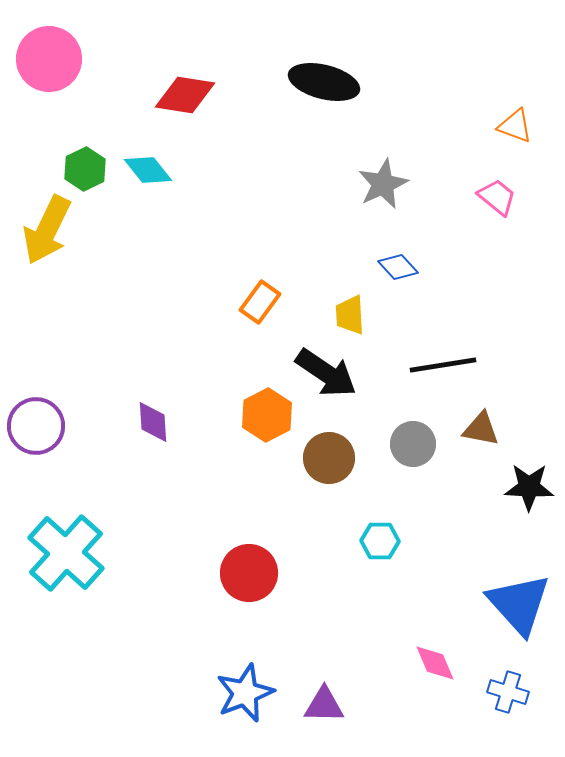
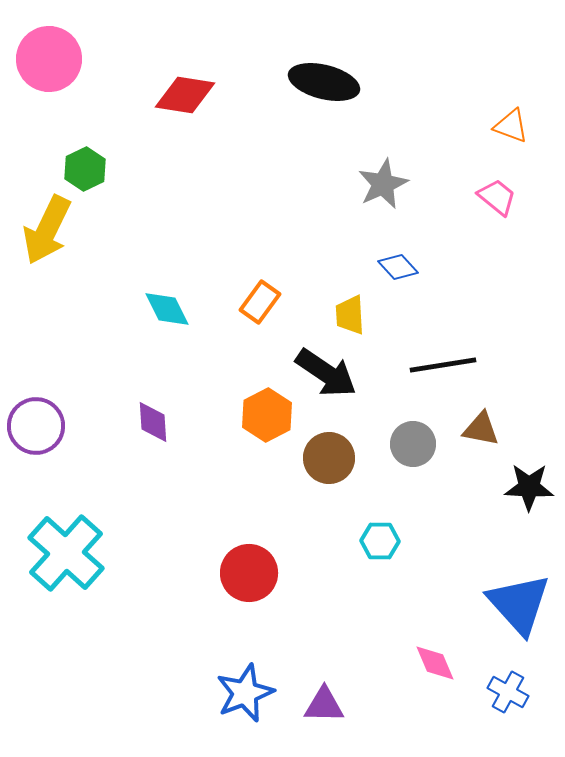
orange triangle: moved 4 px left
cyan diamond: moved 19 px right, 139 px down; rotated 12 degrees clockwise
blue cross: rotated 12 degrees clockwise
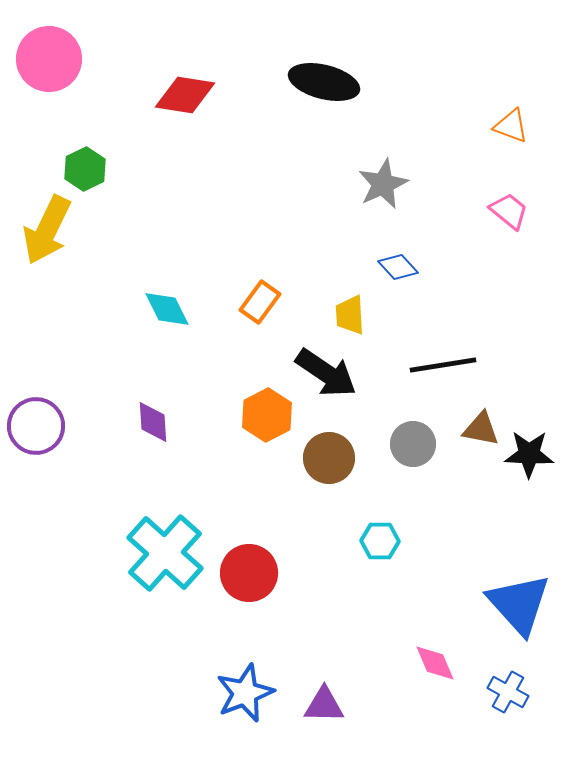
pink trapezoid: moved 12 px right, 14 px down
black star: moved 33 px up
cyan cross: moved 99 px right
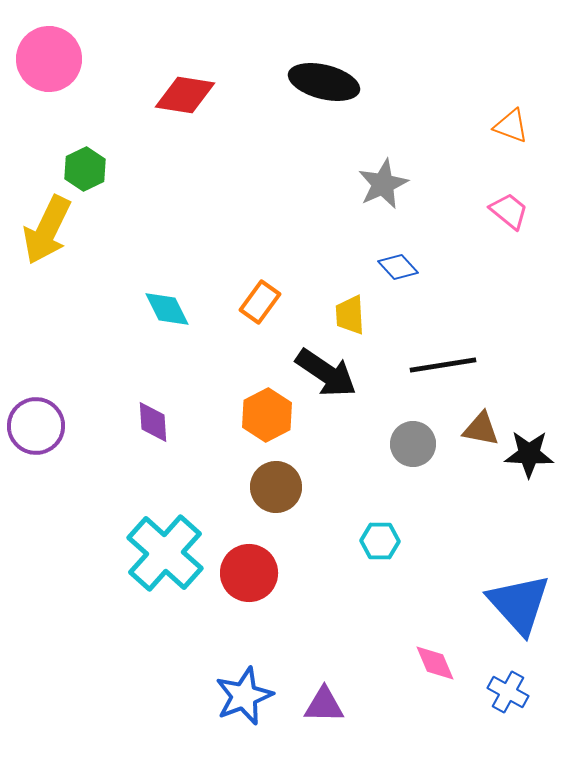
brown circle: moved 53 px left, 29 px down
blue star: moved 1 px left, 3 px down
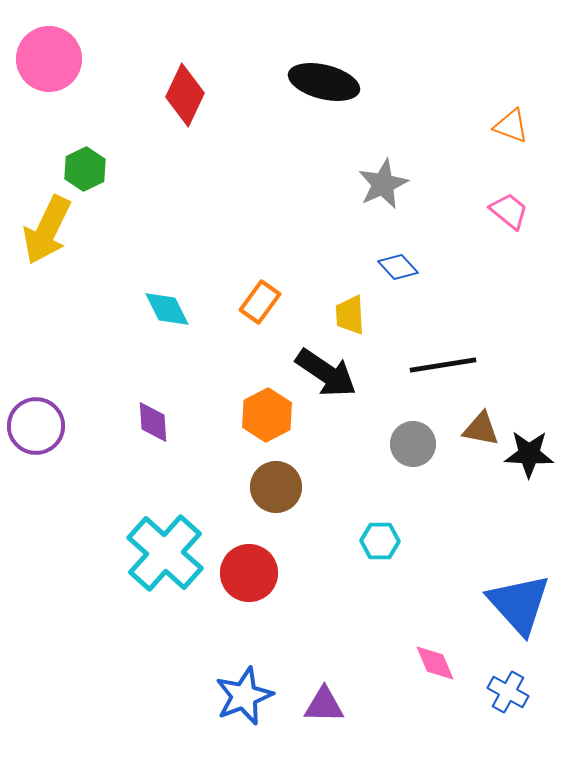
red diamond: rotated 74 degrees counterclockwise
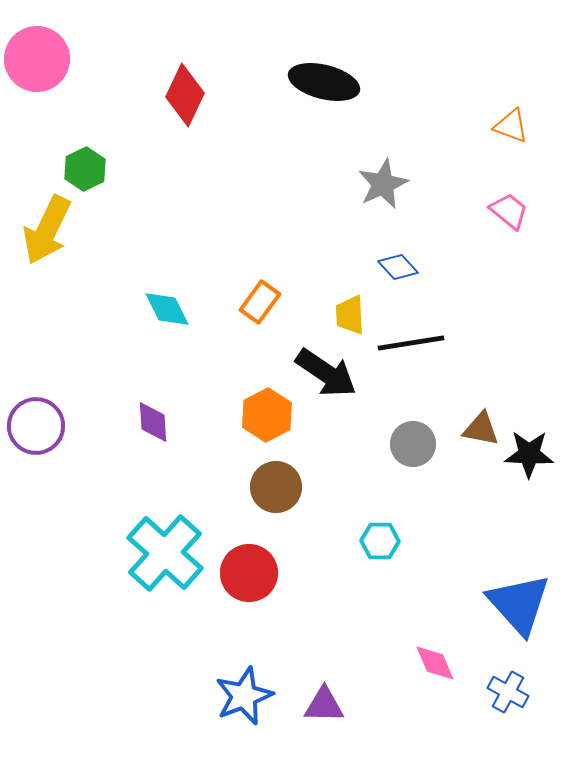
pink circle: moved 12 px left
black line: moved 32 px left, 22 px up
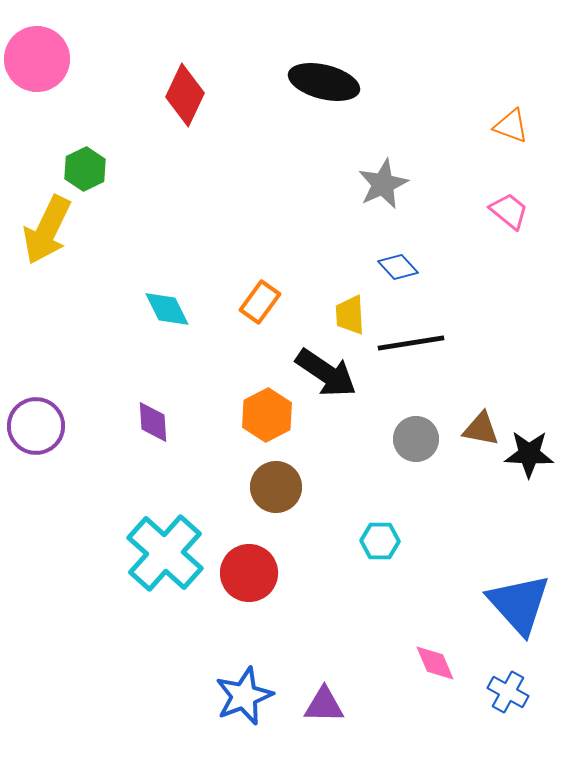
gray circle: moved 3 px right, 5 px up
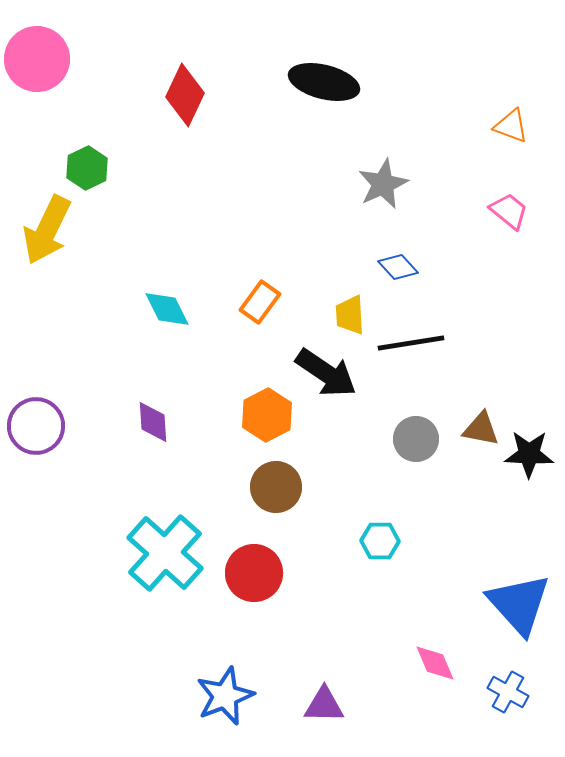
green hexagon: moved 2 px right, 1 px up
red circle: moved 5 px right
blue star: moved 19 px left
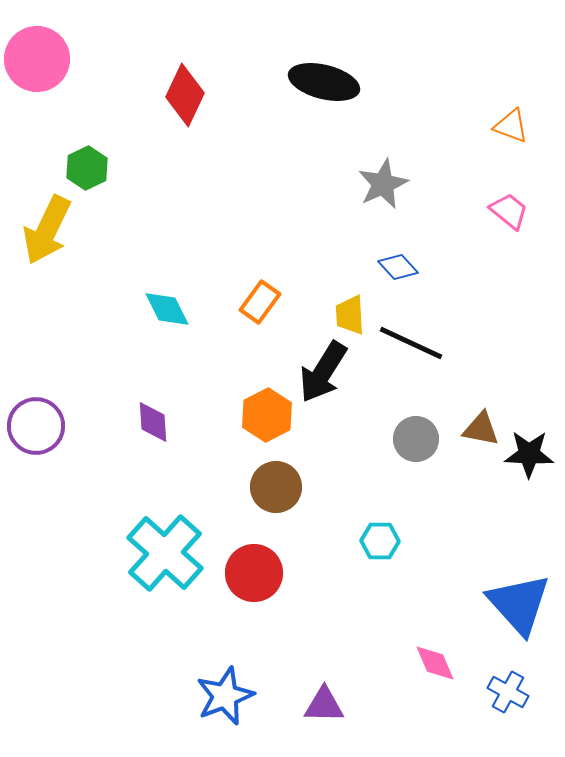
black line: rotated 34 degrees clockwise
black arrow: moved 3 px left, 1 px up; rotated 88 degrees clockwise
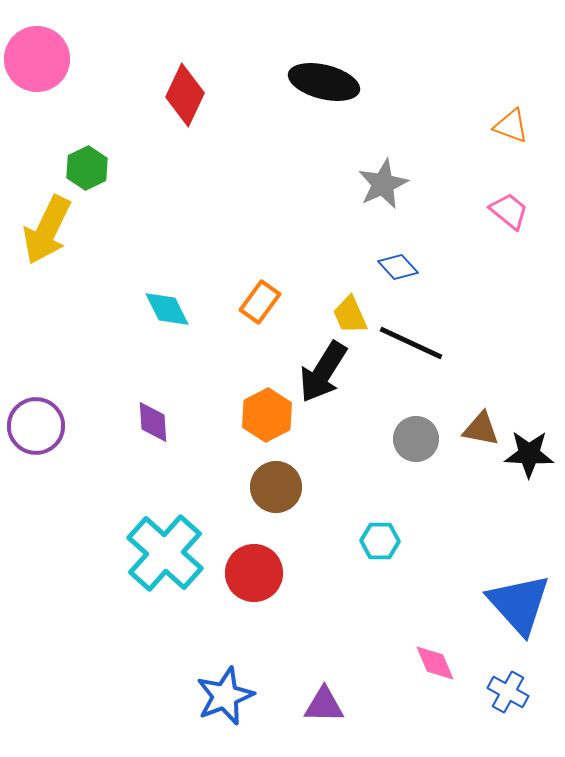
yellow trapezoid: rotated 21 degrees counterclockwise
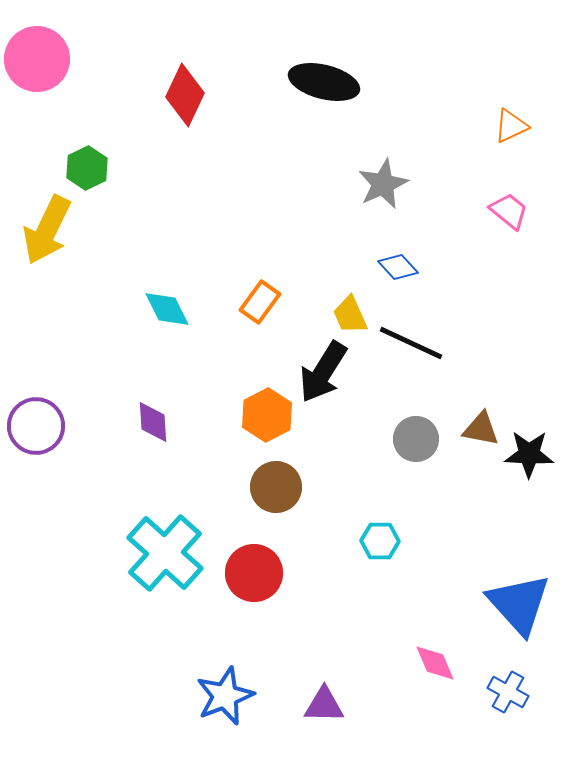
orange triangle: rotated 45 degrees counterclockwise
